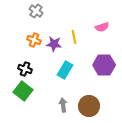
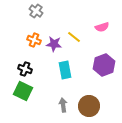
yellow line: rotated 40 degrees counterclockwise
purple hexagon: rotated 20 degrees counterclockwise
cyan rectangle: rotated 42 degrees counterclockwise
green square: rotated 12 degrees counterclockwise
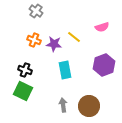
black cross: moved 1 px down
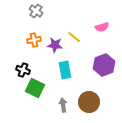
orange cross: rotated 32 degrees counterclockwise
purple star: moved 1 px right, 1 px down
black cross: moved 2 px left
green square: moved 12 px right, 3 px up
brown circle: moved 4 px up
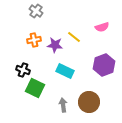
cyan rectangle: moved 1 px down; rotated 54 degrees counterclockwise
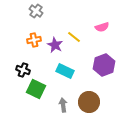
purple star: rotated 21 degrees clockwise
green square: moved 1 px right, 1 px down
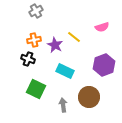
gray cross: rotated 24 degrees clockwise
black cross: moved 5 px right, 11 px up
brown circle: moved 5 px up
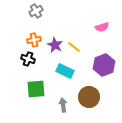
yellow line: moved 10 px down
green square: rotated 30 degrees counterclockwise
